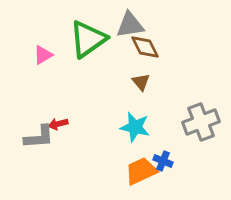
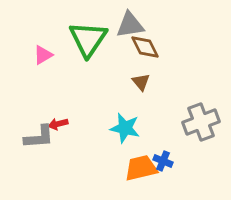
green triangle: rotated 21 degrees counterclockwise
cyan star: moved 10 px left, 1 px down
orange trapezoid: moved 3 px up; rotated 12 degrees clockwise
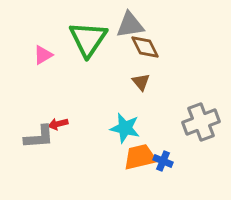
orange trapezoid: moved 1 px left, 11 px up
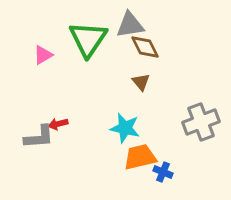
blue cross: moved 11 px down
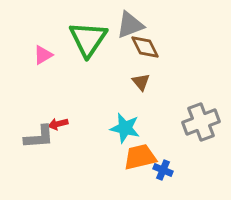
gray triangle: rotated 12 degrees counterclockwise
blue cross: moved 2 px up
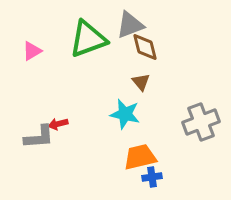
green triangle: rotated 36 degrees clockwise
brown diamond: rotated 12 degrees clockwise
pink triangle: moved 11 px left, 4 px up
cyan star: moved 14 px up
blue cross: moved 11 px left, 7 px down; rotated 30 degrees counterclockwise
